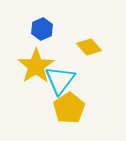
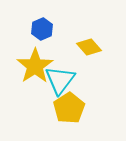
yellow star: moved 1 px left
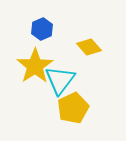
yellow pentagon: moved 4 px right; rotated 8 degrees clockwise
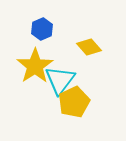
yellow pentagon: moved 1 px right, 6 px up
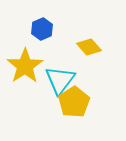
yellow star: moved 10 px left
yellow pentagon: rotated 8 degrees counterclockwise
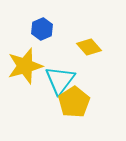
yellow star: rotated 18 degrees clockwise
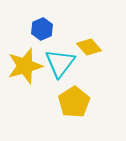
cyan triangle: moved 17 px up
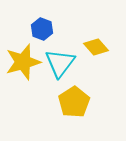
blue hexagon: rotated 15 degrees counterclockwise
yellow diamond: moved 7 px right
yellow star: moved 2 px left, 4 px up
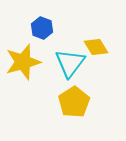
blue hexagon: moved 1 px up
yellow diamond: rotated 10 degrees clockwise
cyan triangle: moved 10 px right
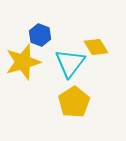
blue hexagon: moved 2 px left, 7 px down
